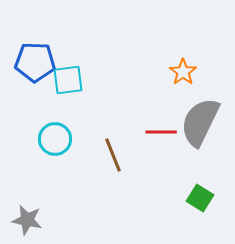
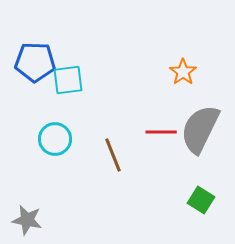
gray semicircle: moved 7 px down
green square: moved 1 px right, 2 px down
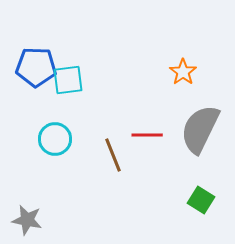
blue pentagon: moved 1 px right, 5 px down
red line: moved 14 px left, 3 px down
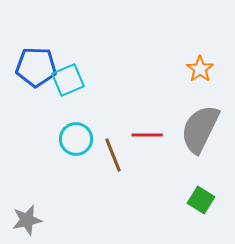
orange star: moved 17 px right, 3 px up
cyan square: rotated 16 degrees counterclockwise
cyan circle: moved 21 px right
gray star: rotated 24 degrees counterclockwise
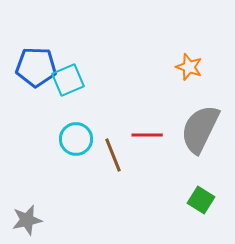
orange star: moved 11 px left, 2 px up; rotated 16 degrees counterclockwise
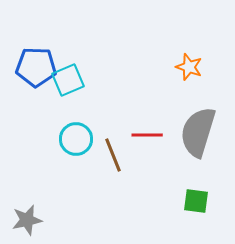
gray semicircle: moved 2 px left, 3 px down; rotated 9 degrees counterclockwise
green square: moved 5 px left, 1 px down; rotated 24 degrees counterclockwise
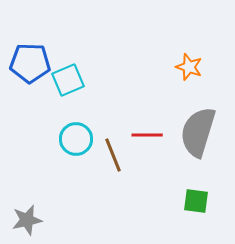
blue pentagon: moved 6 px left, 4 px up
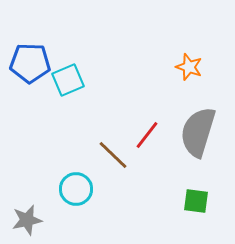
red line: rotated 52 degrees counterclockwise
cyan circle: moved 50 px down
brown line: rotated 24 degrees counterclockwise
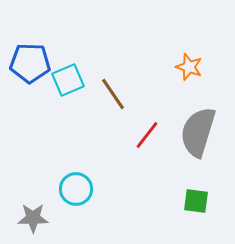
brown line: moved 61 px up; rotated 12 degrees clockwise
gray star: moved 6 px right, 2 px up; rotated 12 degrees clockwise
